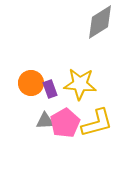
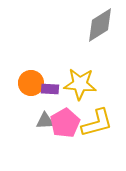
gray diamond: moved 3 px down
purple rectangle: rotated 66 degrees counterclockwise
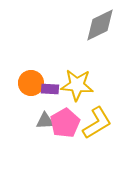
gray diamond: rotated 6 degrees clockwise
yellow star: moved 3 px left, 1 px down
yellow L-shape: rotated 16 degrees counterclockwise
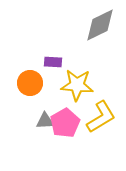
orange circle: moved 1 px left
purple rectangle: moved 3 px right, 27 px up
yellow L-shape: moved 4 px right, 6 px up
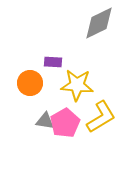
gray diamond: moved 1 px left, 2 px up
gray triangle: rotated 12 degrees clockwise
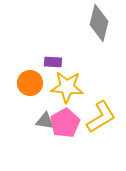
gray diamond: rotated 51 degrees counterclockwise
yellow star: moved 10 px left, 2 px down
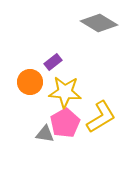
gray diamond: rotated 72 degrees counterclockwise
purple rectangle: rotated 42 degrees counterclockwise
orange circle: moved 1 px up
yellow star: moved 2 px left, 5 px down
gray triangle: moved 13 px down
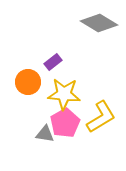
orange circle: moved 2 px left
yellow star: moved 1 px left, 2 px down
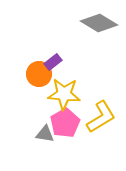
orange circle: moved 11 px right, 8 px up
